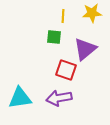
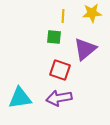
red square: moved 6 px left
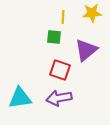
yellow line: moved 1 px down
purple triangle: moved 1 px right, 1 px down
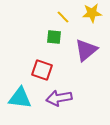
yellow line: rotated 48 degrees counterclockwise
red square: moved 18 px left
cyan triangle: rotated 15 degrees clockwise
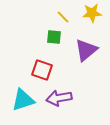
cyan triangle: moved 3 px right, 2 px down; rotated 25 degrees counterclockwise
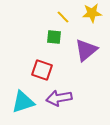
cyan triangle: moved 2 px down
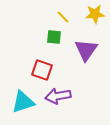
yellow star: moved 3 px right, 1 px down
purple triangle: rotated 15 degrees counterclockwise
purple arrow: moved 1 px left, 2 px up
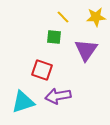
yellow star: moved 1 px right, 3 px down
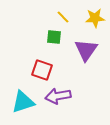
yellow star: moved 1 px left, 1 px down
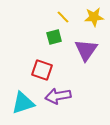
yellow star: moved 1 px left, 1 px up
green square: rotated 21 degrees counterclockwise
cyan triangle: moved 1 px down
